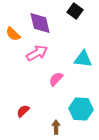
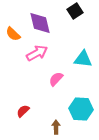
black square: rotated 21 degrees clockwise
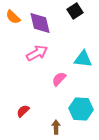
orange semicircle: moved 17 px up
pink semicircle: moved 3 px right
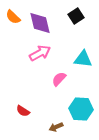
black square: moved 1 px right, 5 px down
pink arrow: moved 3 px right
red semicircle: rotated 104 degrees counterclockwise
brown arrow: rotated 112 degrees counterclockwise
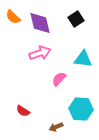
black square: moved 3 px down
pink arrow: rotated 10 degrees clockwise
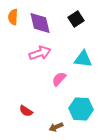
orange semicircle: rotated 49 degrees clockwise
red semicircle: moved 3 px right
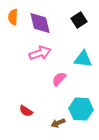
black square: moved 3 px right, 1 px down
brown arrow: moved 2 px right, 4 px up
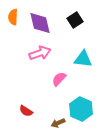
black square: moved 4 px left
cyan hexagon: rotated 20 degrees clockwise
